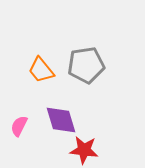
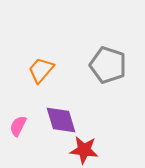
gray pentagon: moved 22 px right; rotated 27 degrees clockwise
orange trapezoid: rotated 80 degrees clockwise
pink semicircle: moved 1 px left
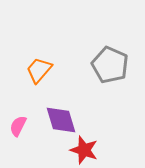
gray pentagon: moved 2 px right; rotated 6 degrees clockwise
orange trapezoid: moved 2 px left
red star: rotated 12 degrees clockwise
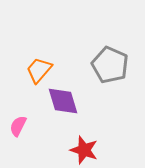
purple diamond: moved 2 px right, 19 px up
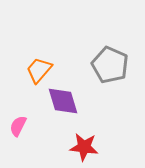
red star: moved 3 px up; rotated 12 degrees counterclockwise
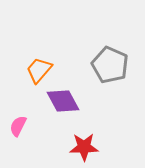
purple diamond: rotated 12 degrees counterclockwise
red star: rotated 8 degrees counterclockwise
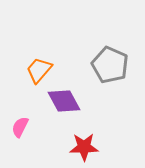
purple diamond: moved 1 px right
pink semicircle: moved 2 px right, 1 px down
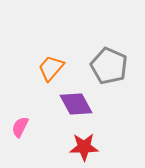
gray pentagon: moved 1 px left, 1 px down
orange trapezoid: moved 12 px right, 2 px up
purple diamond: moved 12 px right, 3 px down
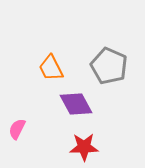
orange trapezoid: rotated 68 degrees counterclockwise
pink semicircle: moved 3 px left, 2 px down
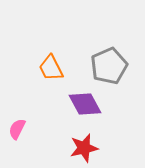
gray pentagon: rotated 24 degrees clockwise
purple diamond: moved 9 px right
red star: moved 1 px down; rotated 12 degrees counterclockwise
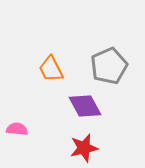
orange trapezoid: moved 1 px down
purple diamond: moved 2 px down
pink semicircle: rotated 70 degrees clockwise
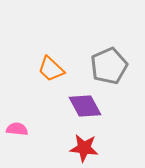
orange trapezoid: rotated 20 degrees counterclockwise
red star: rotated 20 degrees clockwise
